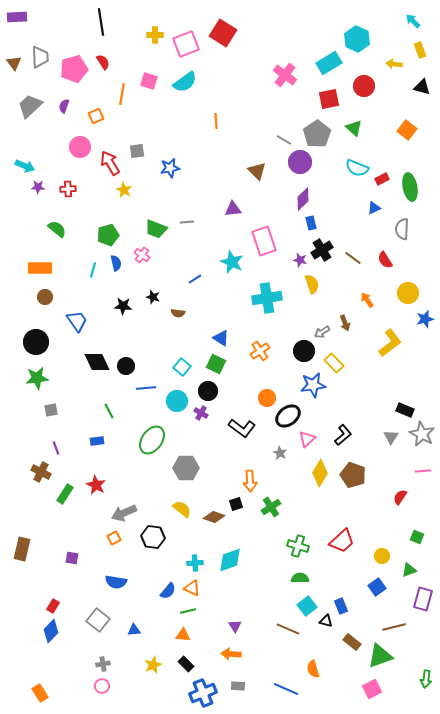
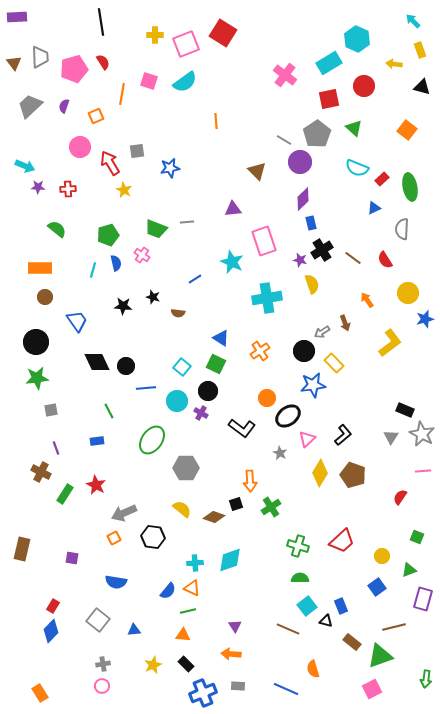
red rectangle at (382, 179): rotated 16 degrees counterclockwise
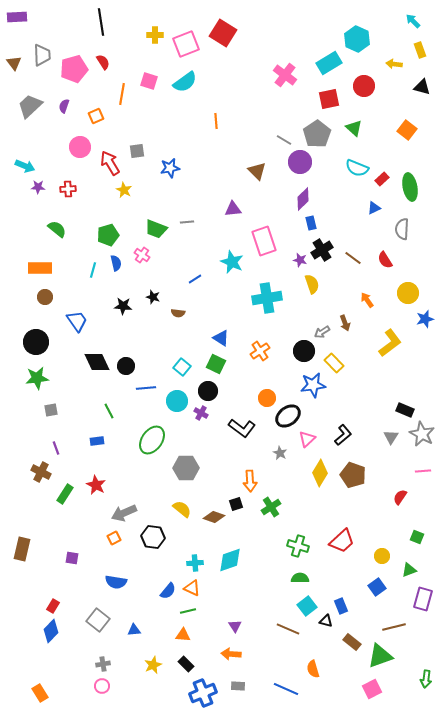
gray trapezoid at (40, 57): moved 2 px right, 2 px up
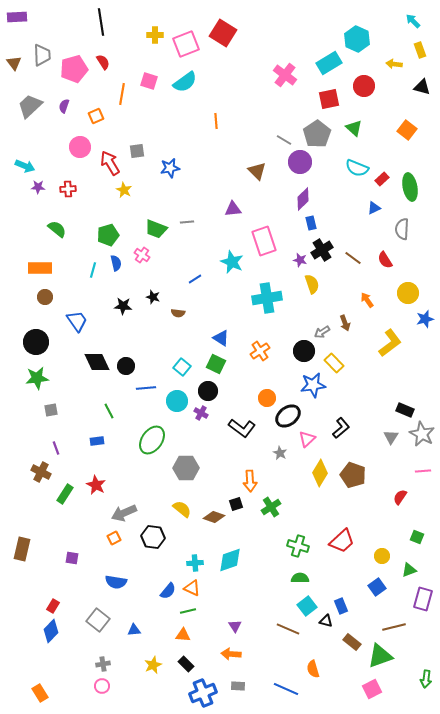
black L-shape at (343, 435): moved 2 px left, 7 px up
